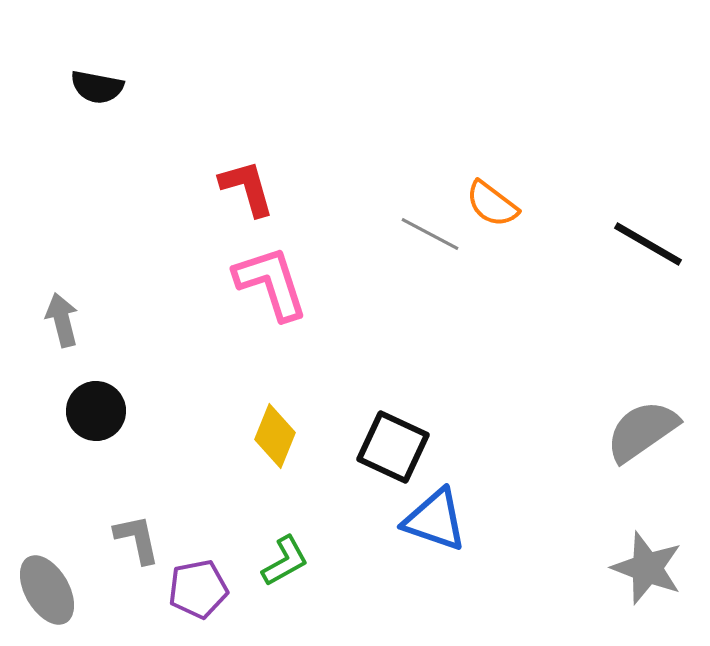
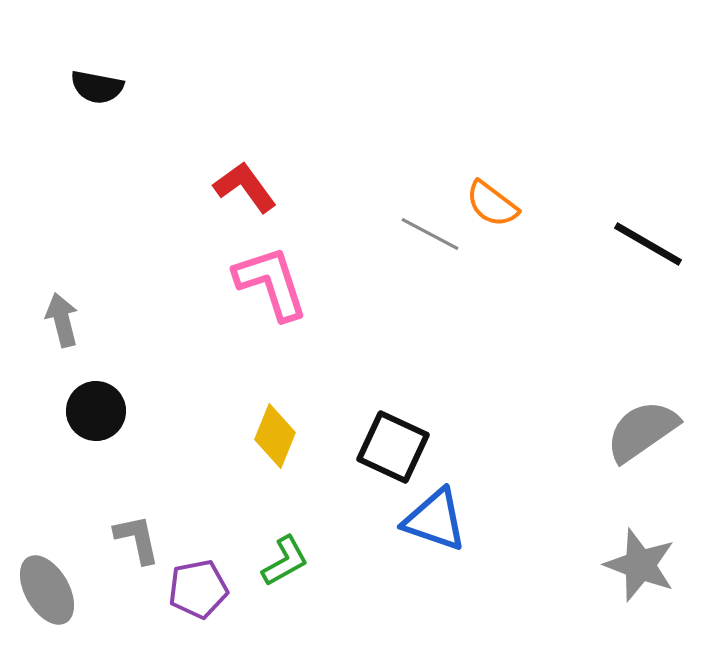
red L-shape: moved 2 px left, 1 px up; rotated 20 degrees counterclockwise
gray star: moved 7 px left, 3 px up
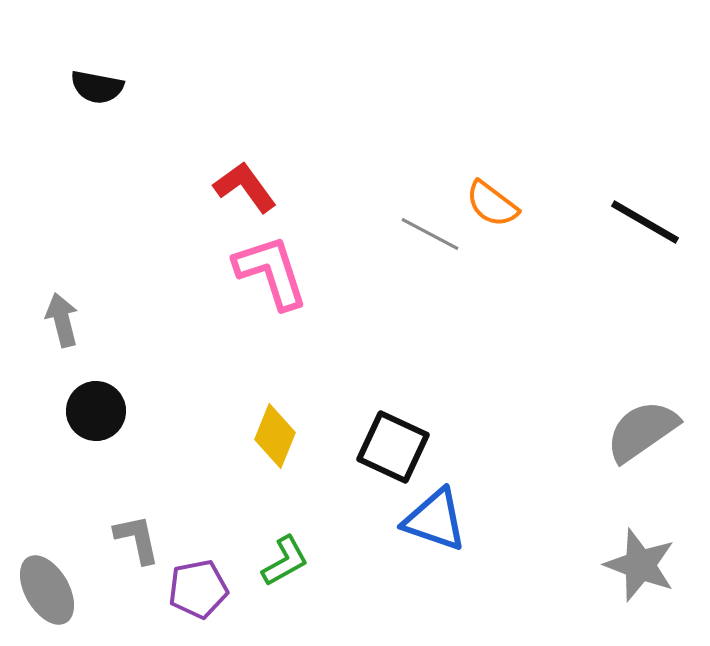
black line: moved 3 px left, 22 px up
pink L-shape: moved 11 px up
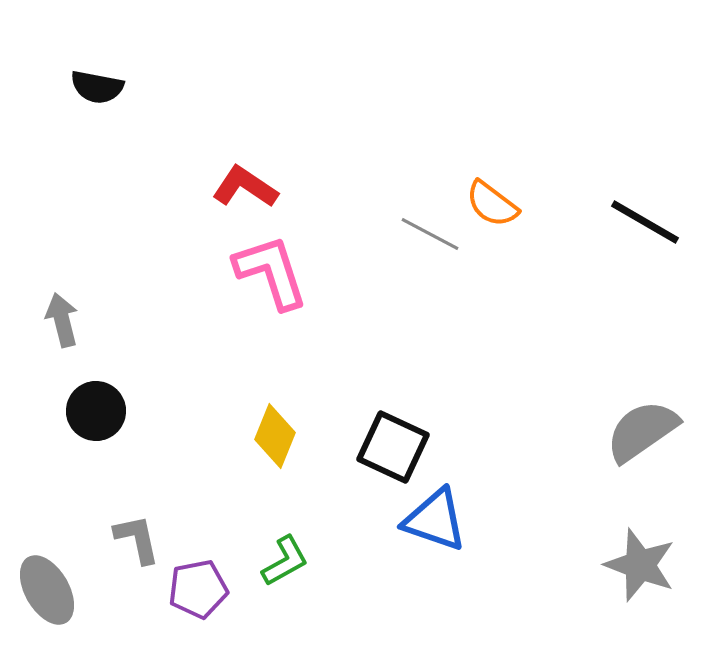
red L-shape: rotated 20 degrees counterclockwise
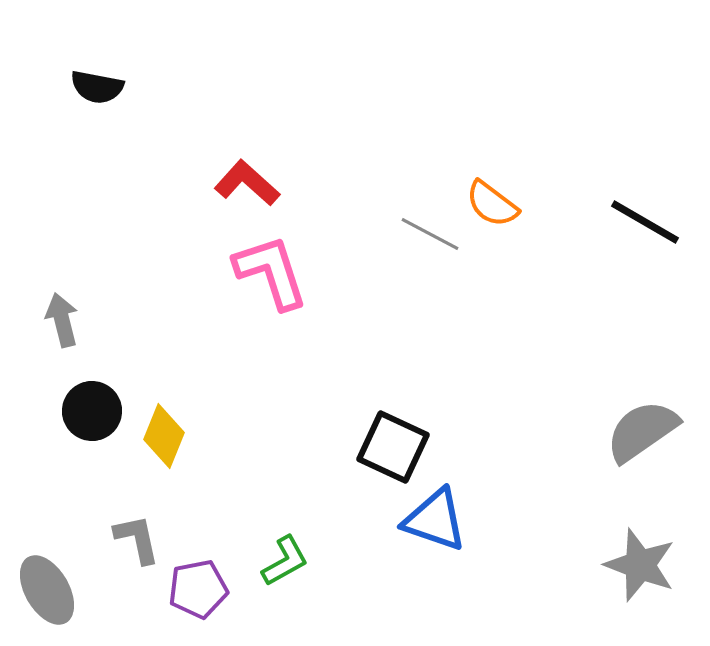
red L-shape: moved 2 px right, 4 px up; rotated 8 degrees clockwise
black circle: moved 4 px left
yellow diamond: moved 111 px left
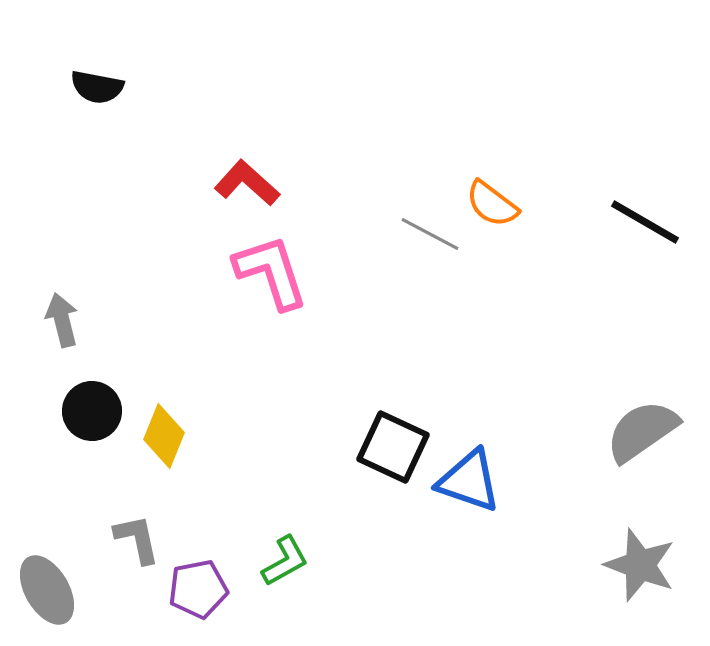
blue triangle: moved 34 px right, 39 px up
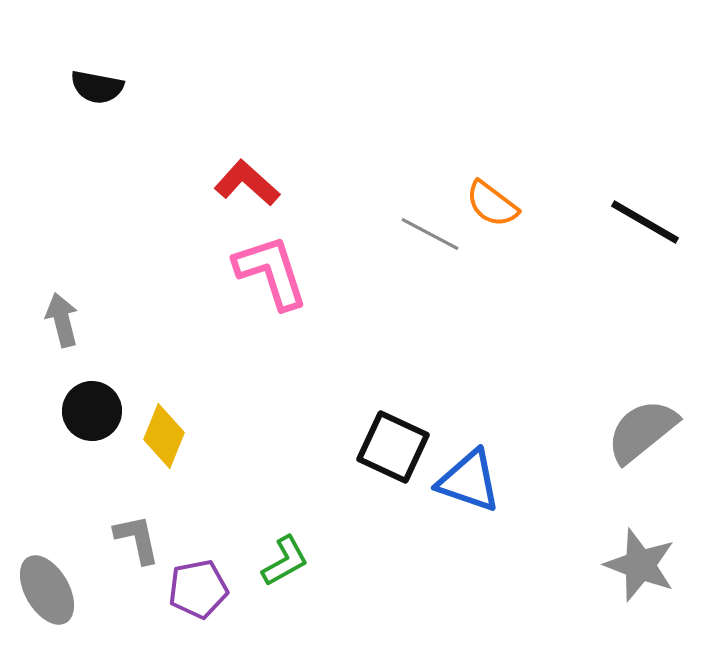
gray semicircle: rotated 4 degrees counterclockwise
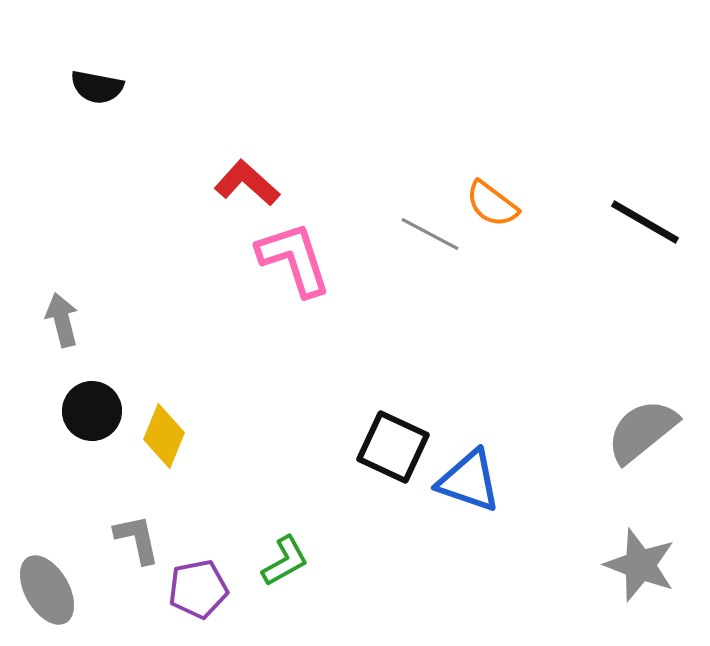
pink L-shape: moved 23 px right, 13 px up
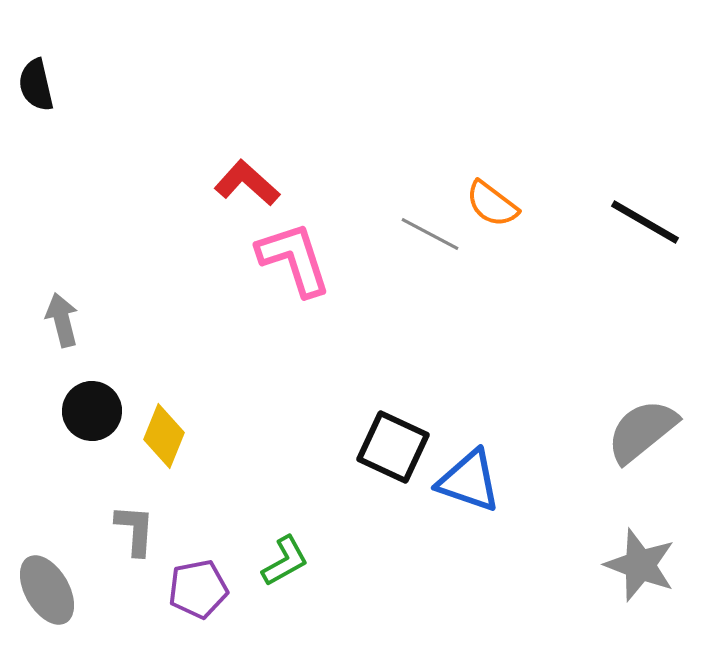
black semicircle: moved 61 px left, 2 px up; rotated 66 degrees clockwise
gray L-shape: moved 2 px left, 9 px up; rotated 16 degrees clockwise
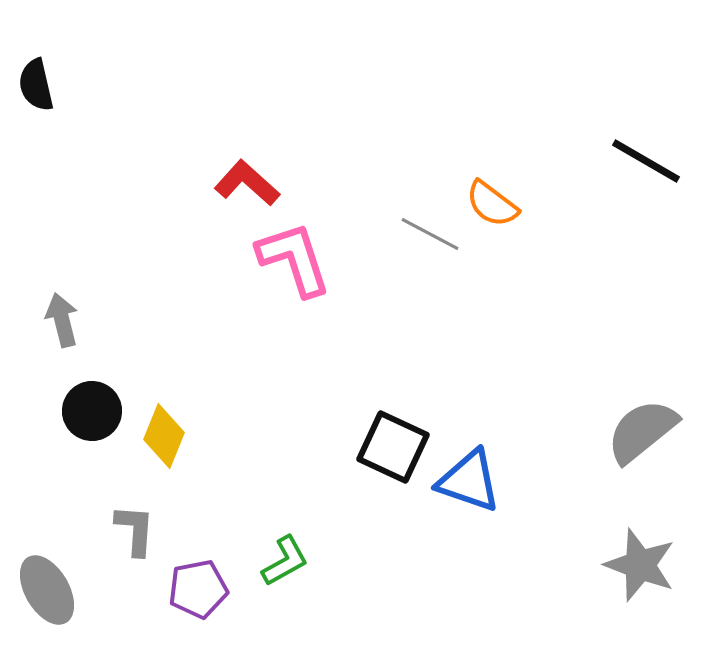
black line: moved 1 px right, 61 px up
